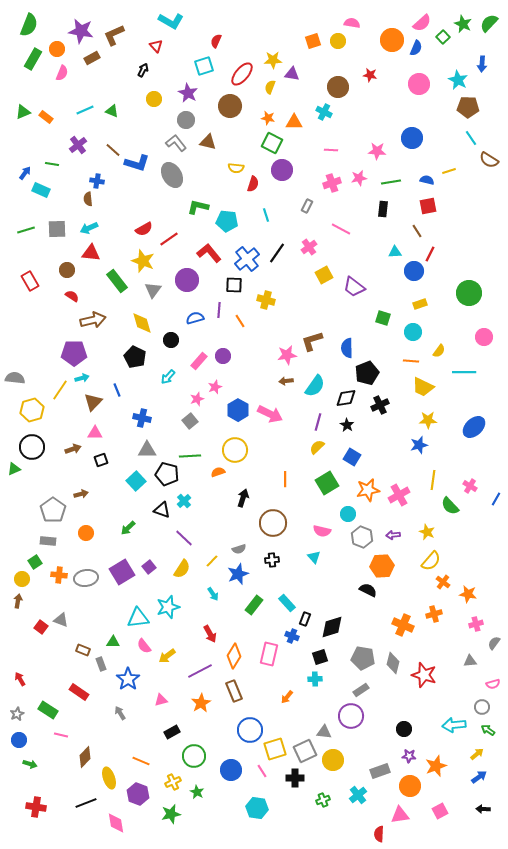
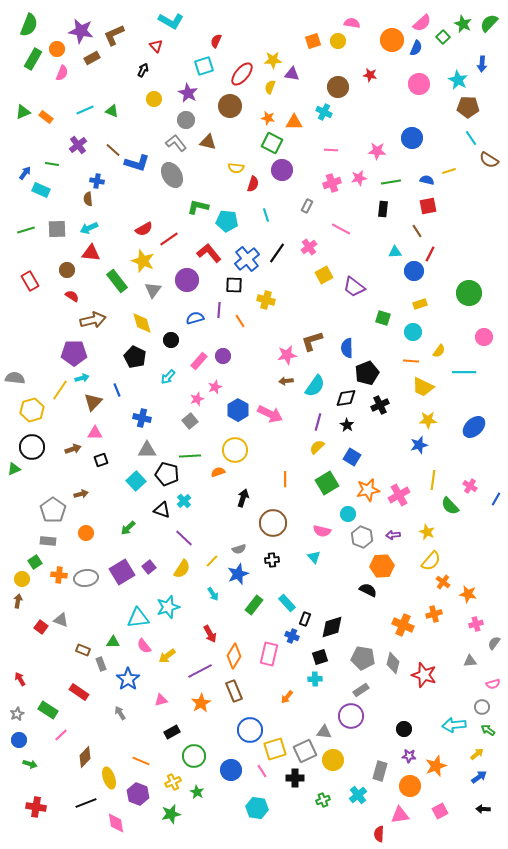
pink line at (61, 735): rotated 56 degrees counterclockwise
gray rectangle at (380, 771): rotated 54 degrees counterclockwise
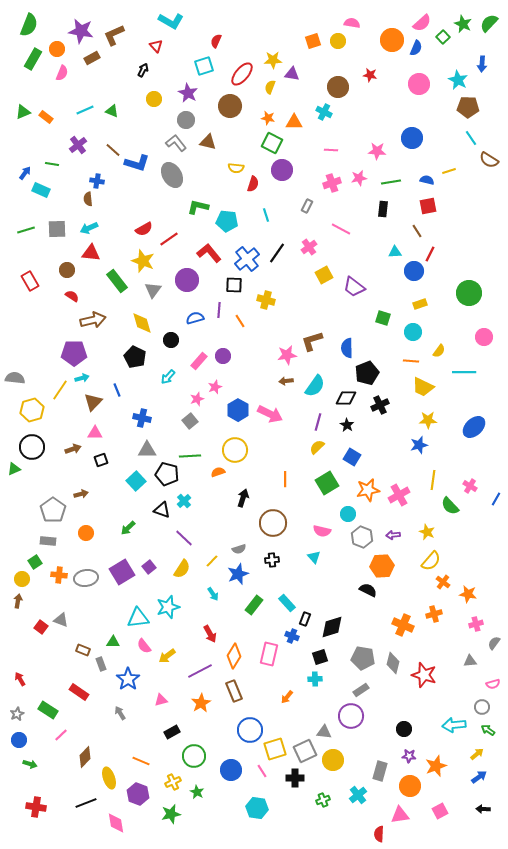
black diamond at (346, 398): rotated 10 degrees clockwise
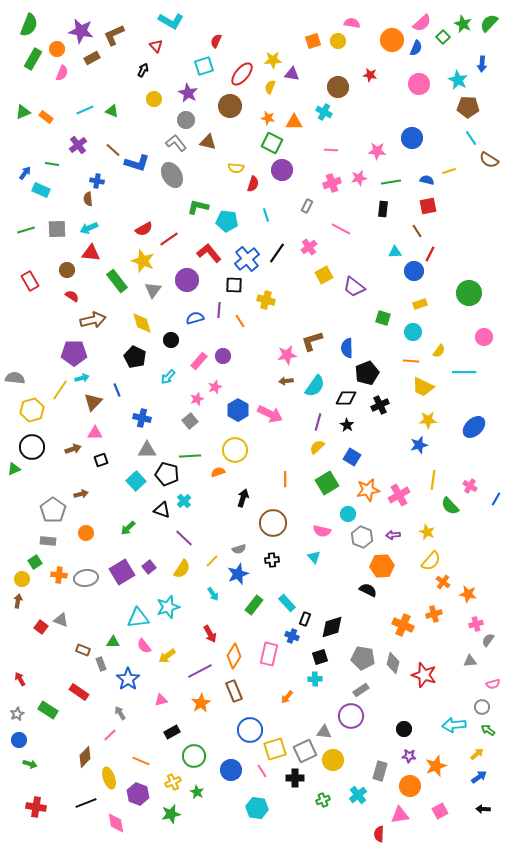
gray semicircle at (494, 643): moved 6 px left, 3 px up
pink line at (61, 735): moved 49 px right
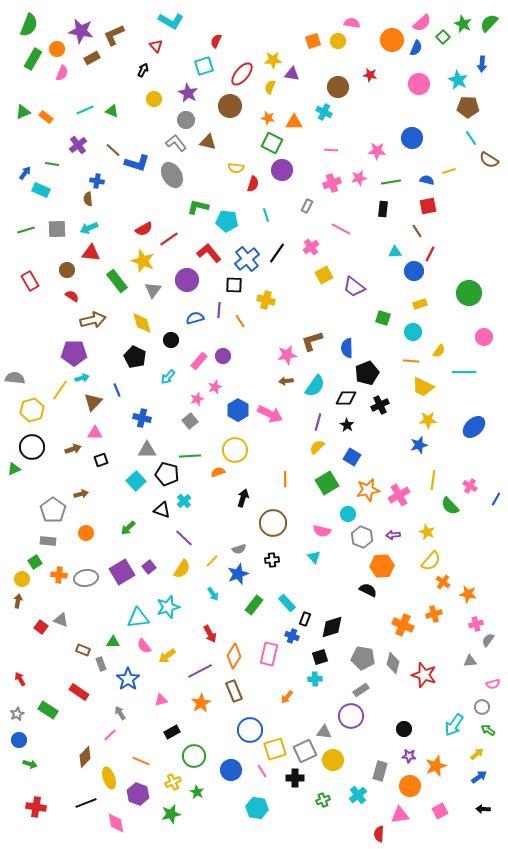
pink cross at (309, 247): moved 2 px right
cyan arrow at (454, 725): rotated 50 degrees counterclockwise
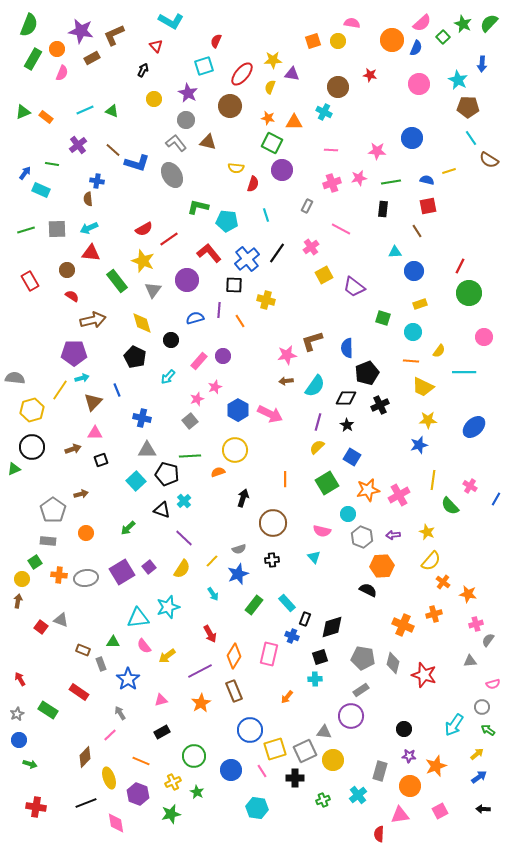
red line at (430, 254): moved 30 px right, 12 px down
black rectangle at (172, 732): moved 10 px left
